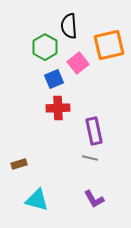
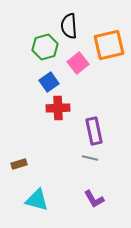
green hexagon: rotated 15 degrees clockwise
blue square: moved 5 px left, 3 px down; rotated 12 degrees counterclockwise
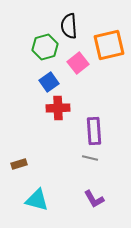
purple rectangle: rotated 8 degrees clockwise
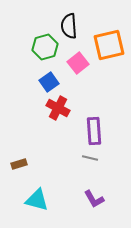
red cross: rotated 30 degrees clockwise
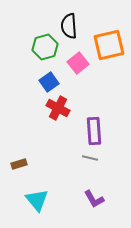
cyan triangle: rotated 35 degrees clockwise
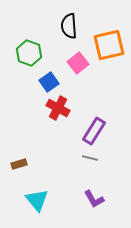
green hexagon: moved 16 px left, 6 px down; rotated 25 degrees counterclockwise
purple rectangle: rotated 36 degrees clockwise
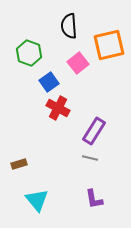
purple L-shape: rotated 20 degrees clockwise
